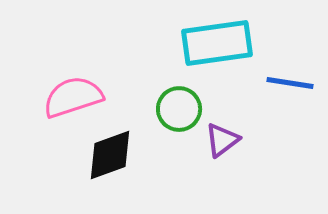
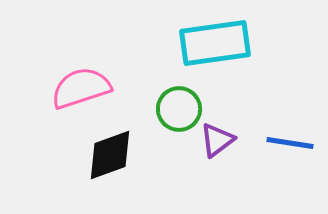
cyan rectangle: moved 2 px left
blue line: moved 60 px down
pink semicircle: moved 8 px right, 9 px up
purple triangle: moved 5 px left
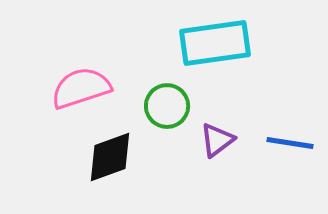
green circle: moved 12 px left, 3 px up
black diamond: moved 2 px down
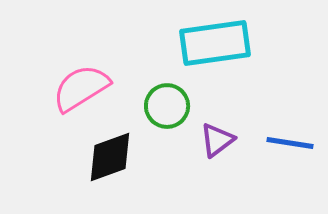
pink semicircle: rotated 14 degrees counterclockwise
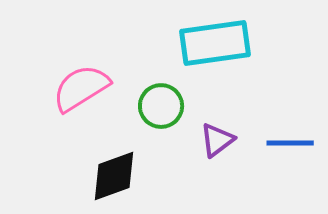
green circle: moved 6 px left
blue line: rotated 9 degrees counterclockwise
black diamond: moved 4 px right, 19 px down
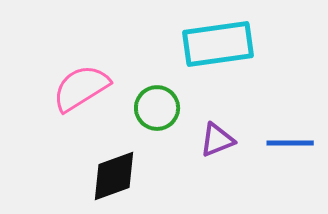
cyan rectangle: moved 3 px right, 1 px down
green circle: moved 4 px left, 2 px down
purple triangle: rotated 15 degrees clockwise
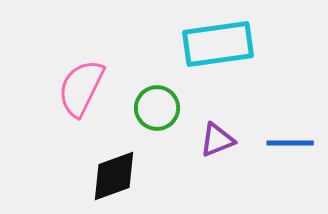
pink semicircle: rotated 32 degrees counterclockwise
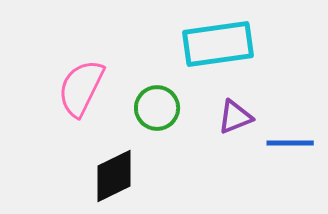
purple triangle: moved 18 px right, 23 px up
black diamond: rotated 6 degrees counterclockwise
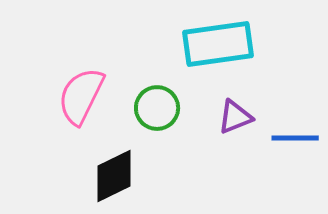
pink semicircle: moved 8 px down
blue line: moved 5 px right, 5 px up
